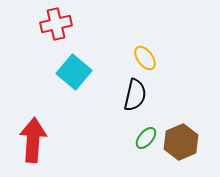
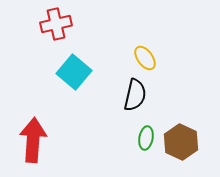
green ellipse: rotated 30 degrees counterclockwise
brown hexagon: rotated 12 degrees counterclockwise
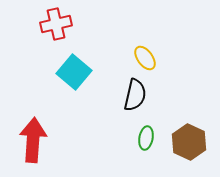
brown hexagon: moved 8 px right
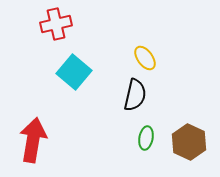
red arrow: rotated 6 degrees clockwise
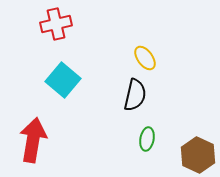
cyan square: moved 11 px left, 8 px down
green ellipse: moved 1 px right, 1 px down
brown hexagon: moved 9 px right, 13 px down
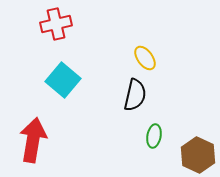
green ellipse: moved 7 px right, 3 px up
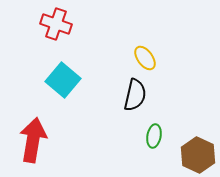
red cross: rotated 32 degrees clockwise
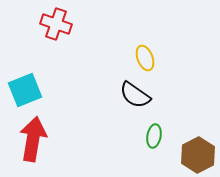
yellow ellipse: rotated 15 degrees clockwise
cyan square: moved 38 px left, 10 px down; rotated 28 degrees clockwise
black semicircle: rotated 112 degrees clockwise
red arrow: moved 1 px up
brown hexagon: rotated 8 degrees clockwise
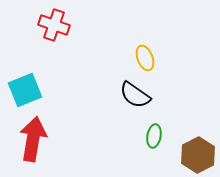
red cross: moved 2 px left, 1 px down
